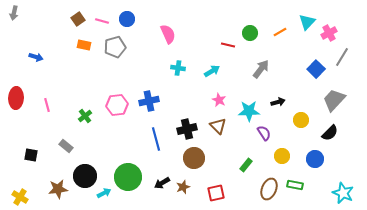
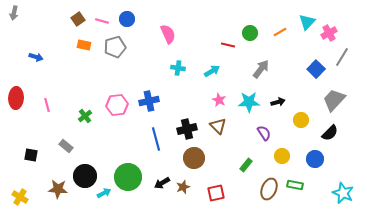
cyan star at (249, 111): moved 9 px up
brown star at (58, 189): rotated 12 degrees clockwise
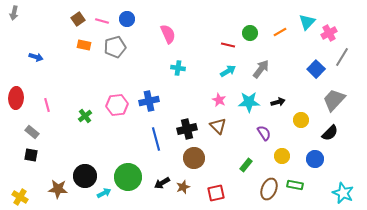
cyan arrow at (212, 71): moved 16 px right
gray rectangle at (66, 146): moved 34 px left, 14 px up
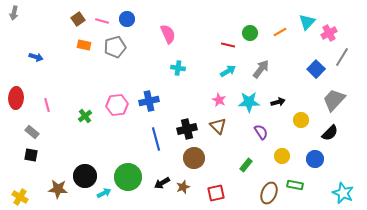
purple semicircle at (264, 133): moved 3 px left, 1 px up
brown ellipse at (269, 189): moved 4 px down
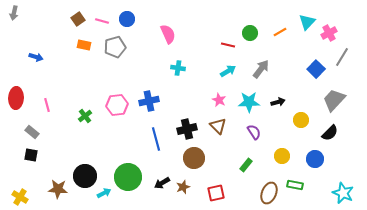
purple semicircle at (261, 132): moved 7 px left
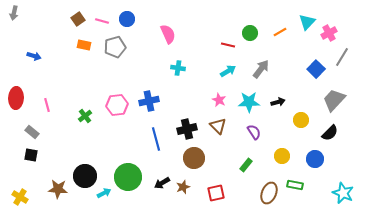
blue arrow at (36, 57): moved 2 px left, 1 px up
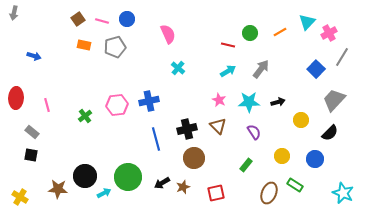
cyan cross at (178, 68): rotated 32 degrees clockwise
green rectangle at (295, 185): rotated 21 degrees clockwise
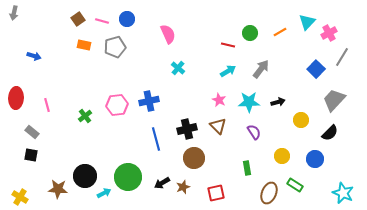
green rectangle at (246, 165): moved 1 px right, 3 px down; rotated 48 degrees counterclockwise
